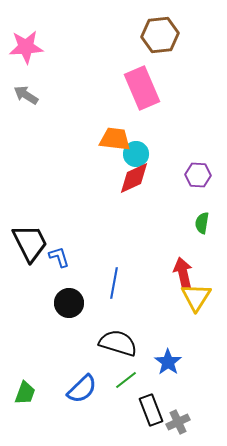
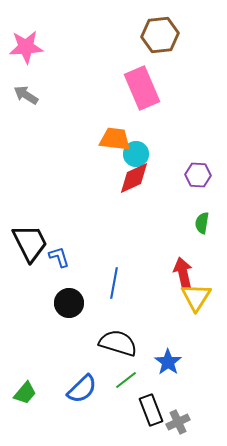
green trapezoid: rotated 20 degrees clockwise
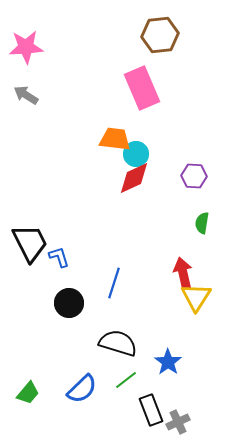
purple hexagon: moved 4 px left, 1 px down
blue line: rotated 8 degrees clockwise
green trapezoid: moved 3 px right
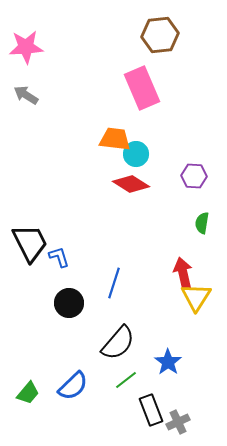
red diamond: moved 3 px left, 6 px down; rotated 57 degrees clockwise
black semicircle: rotated 114 degrees clockwise
blue semicircle: moved 9 px left, 3 px up
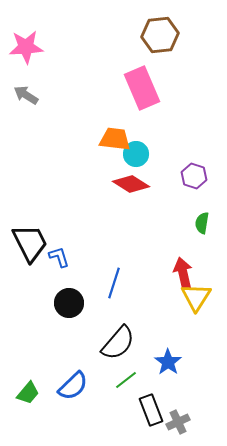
purple hexagon: rotated 15 degrees clockwise
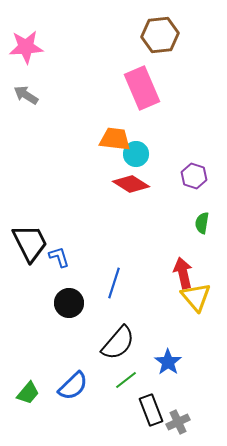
yellow triangle: rotated 12 degrees counterclockwise
